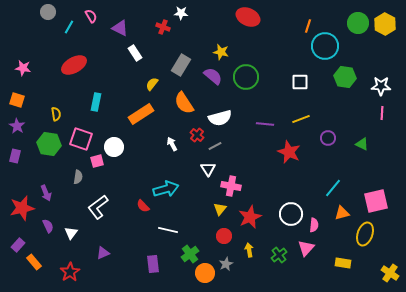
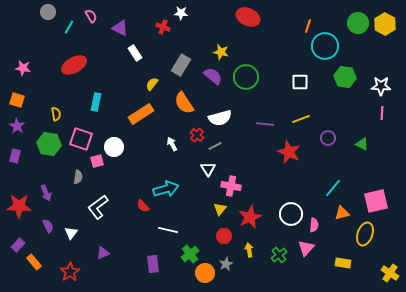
red star at (22, 208): moved 3 px left, 2 px up; rotated 15 degrees clockwise
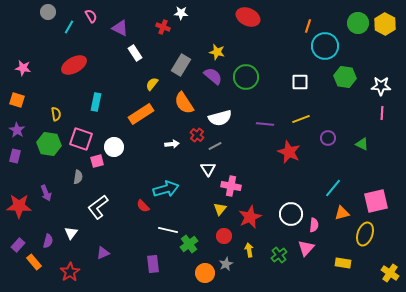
yellow star at (221, 52): moved 4 px left
purple star at (17, 126): moved 4 px down
white arrow at (172, 144): rotated 112 degrees clockwise
purple semicircle at (48, 226): moved 15 px down; rotated 40 degrees clockwise
green cross at (190, 254): moved 1 px left, 10 px up
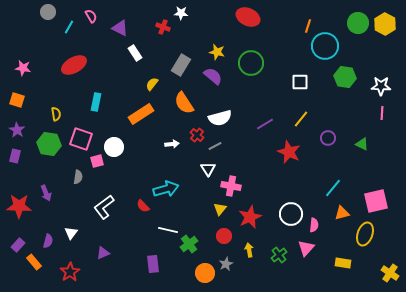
green circle at (246, 77): moved 5 px right, 14 px up
yellow line at (301, 119): rotated 30 degrees counterclockwise
purple line at (265, 124): rotated 36 degrees counterclockwise
white L-shape at (98, 207): moved 6 px right
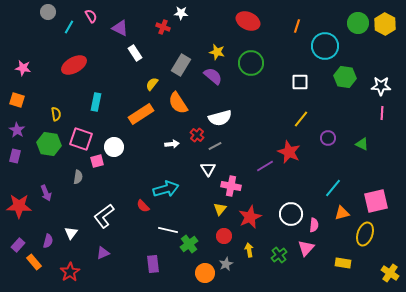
red ellipse at (248, 17): moved 4 px down
orange line at (308, 26): moved 11 px left
orange semicircle at (184, 103): moved 6 px left
purple line at (265, 124): moved 42 px down
white L-shape at (104, 207): moved 9 px down
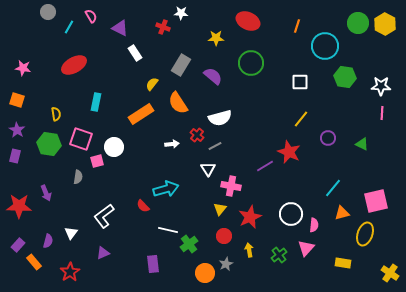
yellow star at (217, 52): moved 1 px left, 14 px up; rotated 14 degrees counterclockwise
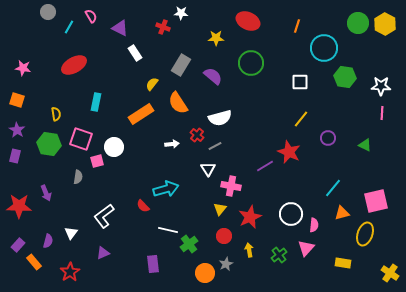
cyan circle at (325, 46): moved 1 px left, 2 px down
green triangle at (362, 144): moved 3 px right, 1 px down
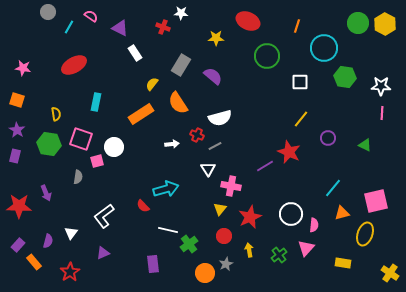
pink semicircle at (91, 16): rotated 24 degrees counterclockwise
green circle at (251, 63): moved 16 px right, 7 px up
red cross at (197, 135): rotated 16 degrees counterclockwise
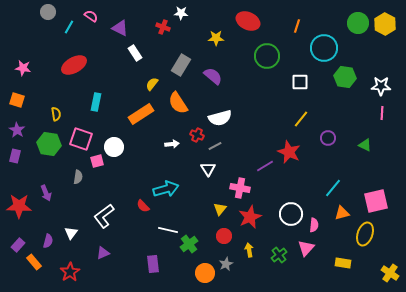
pink cross at (231, 186): moved 9 px right, 2 px down
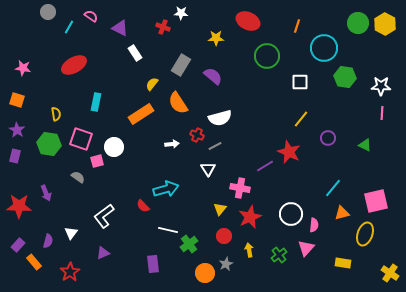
gray semicircle at (78, 177): rotated 64 degrees counterclockwise
